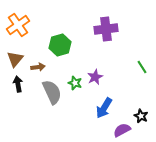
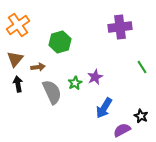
purple cross: moved 14 px right, 2 px up
green hexagon: moved 3 px up
green star: rotated 24 degrees clockwise
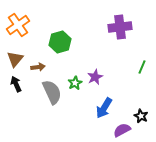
green line: rotated 56 degrees clockwise
black arrow: moved 2 px left; rotated 14 degrees counterclockwise
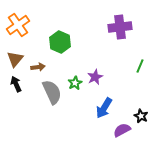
green hexagon: rotated 20 degrees counterclockwise
green line: moved 2 px left, 1 px up
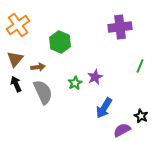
gray semicircle: moved 9 px left
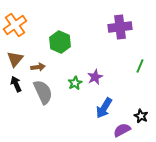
orange cross: moved 3 px left
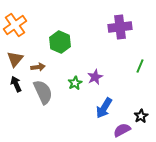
black star: rotated 16 degrees clockwise
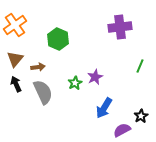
green hexagon: moved 2 px left, 3 px up
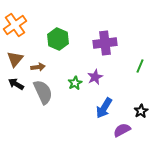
purple cross: moved 15 px left, 16 px down
black arrow: rotated 35 degrees counterclockwise
black star: moved 5 px up
